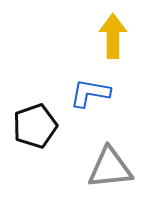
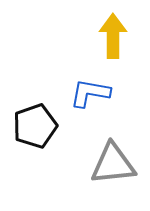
gray triangle: moved 3 px right, 4 px up
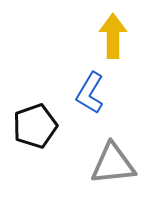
blue L-shape: rotated 69 degrees counterclockwise
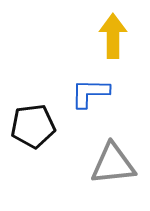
blue L-shape: rotated 60 degrees clockwise
black pentagon: moved 2 px left; rotated 12 degrees clockwise
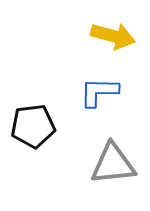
yellow arrow: rotated 105 degrees clockwise
blue L-shape: moved 9 px right, 1 px up
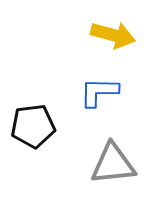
yellow arrow: moved 1 px up
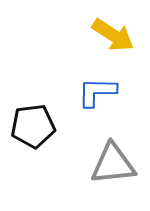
yellow arrow: rotated 18 degrees clockwise
blue L-shape: moved 2 px left
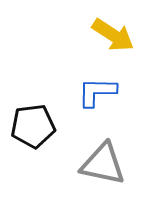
gray triangle: moved 10 px left; rotated 18 degrees clockwise
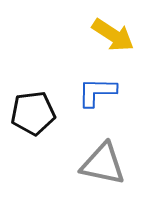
black pentagon: moved 13 px up
